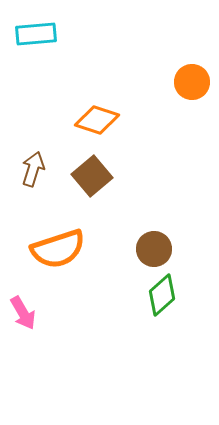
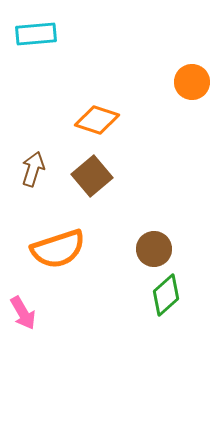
green diamond: moved 4 px right
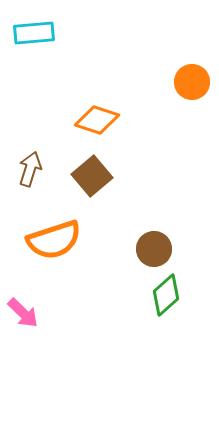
cyan rectangle: moved 2 px left, 1 px up
brown arrow: moved 3 px left
orange semicircle: moved 4 px left, 9 px up
pink arrow: rotated 16 degrees counterclockwise
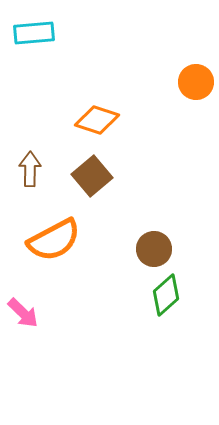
orange circle: moved 4 px right
brown arrow: rotated 16 degrees counterclockwise
orange semicircle: rotated 10 degrees counterclockwise
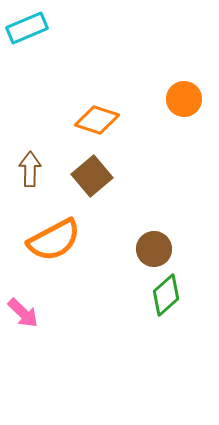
cyan rectangle: moved 7 px left, 5 px up; rotated 18 degrees counterclockwise
orange circle: moved 12 px left, 17 px down
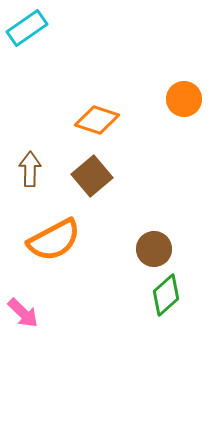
cyan rectangle: rotated 12 degrees counterclockwise
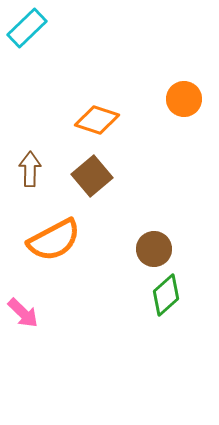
cyan rectangle: rotated 9 degrees counterclockwise
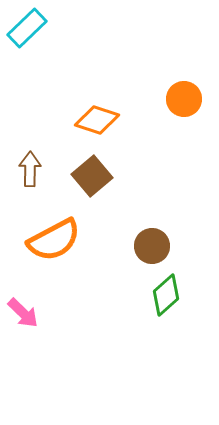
brown circle: moved 2 px left, 3 px up
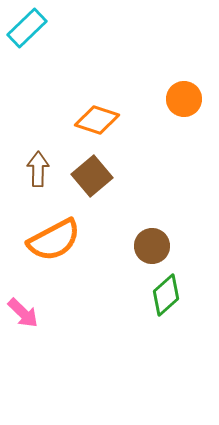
brown arrow: moved 8 px right
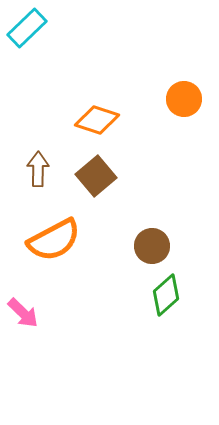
brown square: moved 4 px right
